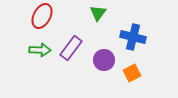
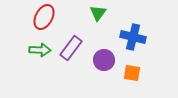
red ellipse: moved 2 px right, 1 px down
orange square: rotated 36 degrees clockwise
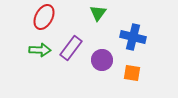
purple circle: moved 2 px left
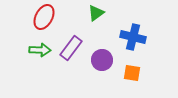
green triangle: moved 2 px left; rotated 18 degrees clockwise
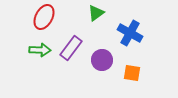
blue cross: moved 3 px left, 4 px up; rotated 15 degrees clockwise
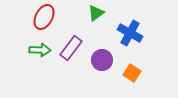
orange square: rotated 24 degrees clockwise
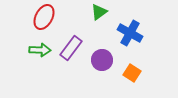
green triangle: moved 3 px right, 1 px up
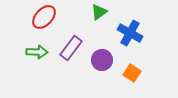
red ellipse: rotated 15 degrees clockwise
green arrow: moved 3 px left, 2 px down
